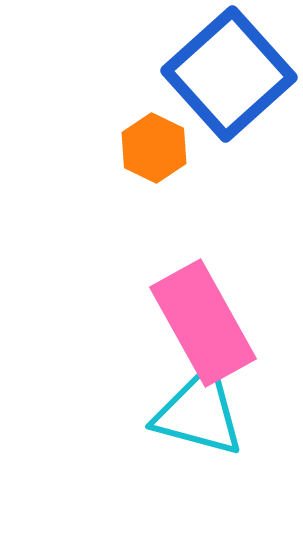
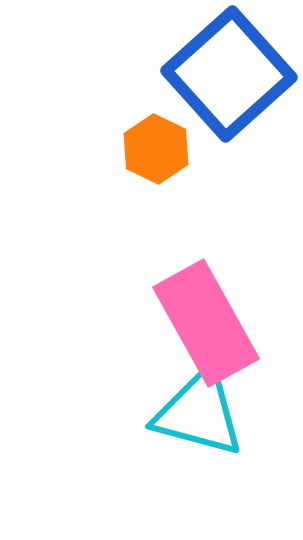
orange hexagon: moved 2 px right, 1 px down
pink rectangle: moved 3 px right
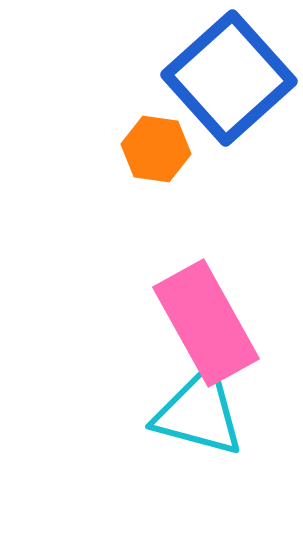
blue square: moved 4 px down
orange hexagon: rotated 18 degrees counterclockwise
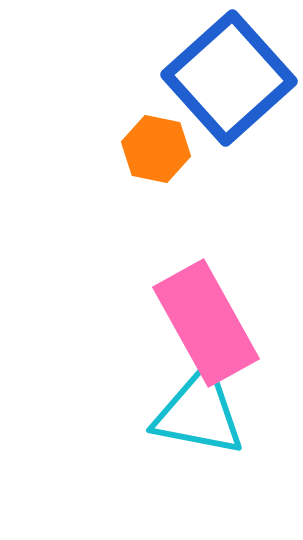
orange hexagon: rotated 4 degrees clockwise
cyan triangle: rotated 4 degrees counterclockwise
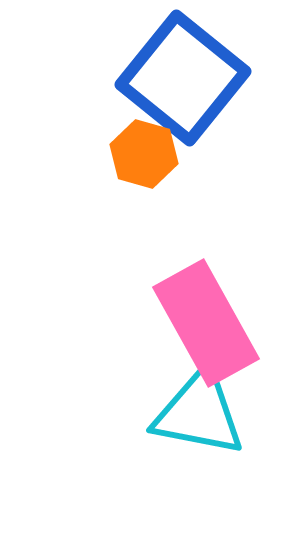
blue square: moved 46 px left; rotated 9 degrees counterclockwise
orange hexagon: moved 12 px left, 5 px down; rotated 4 degrees clockwise
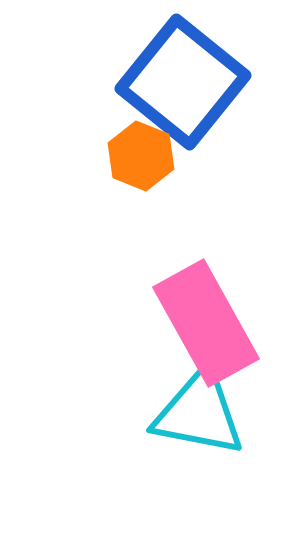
blue square: moved 4 px down
orange hexagon: moved 3 px left, 2 px down; rotated 6 degrees clockwise
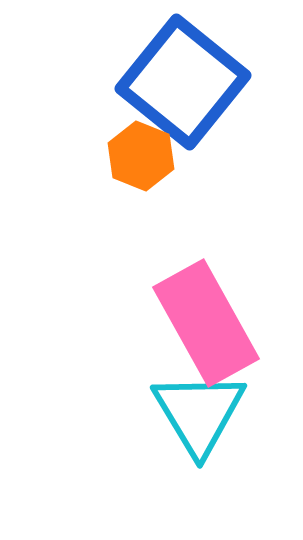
cyan triangle: rotated 48 degrees clockwise
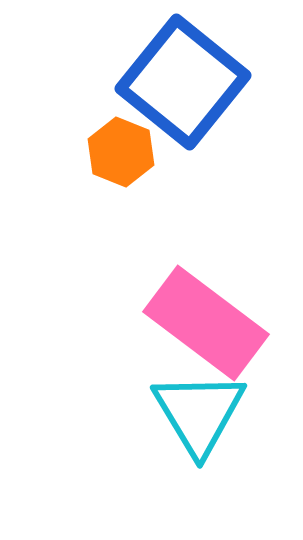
orange hexagon: moved 20 px left, 4 px up
pink rectangle: rotated 24 degrees counterclockwise
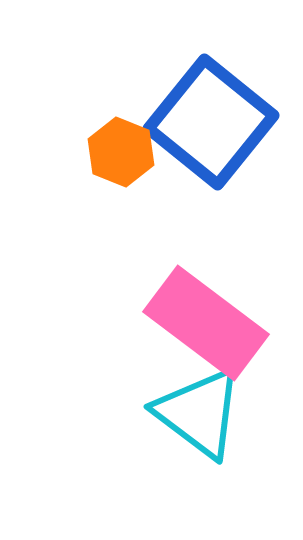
blue square: moved 28 px right, 40 px down
cyan triangle: rotated 22 degrees counterclockwise
